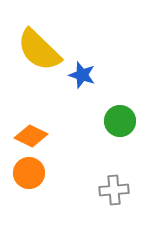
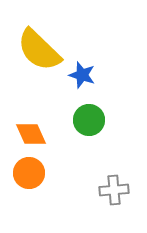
green circle: moved 31 px left, 1 px up
orange diamond: moved 2 px up; rotated 40 degrees clockwise
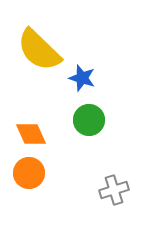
blue star: moved 3 px down
gray cross: rotated 12 degrees counterclockwise
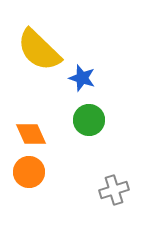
orange circle: moved 1 px up
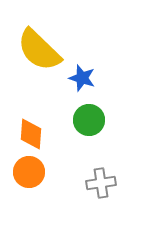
orange diamond: rotated 28 degrees clockwise
gray cross: moved 13 px left, 7 px up; rotated 8 degrees clockwise
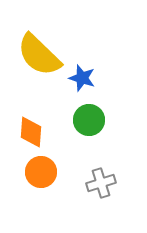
yellow semicircle: moved 5 px down
orange diamond: moved 2 px up
orange circle: moved 12 px right
gray cross: rotated 8 degrees counterclockwise
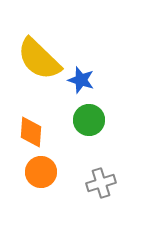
yellow semicircle: moved 4 px down
blue star: moved 1 px left, 2 px down
